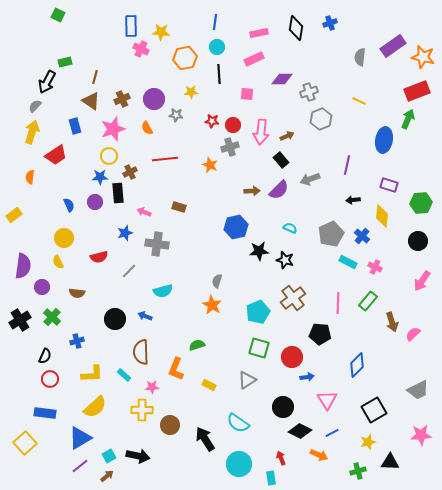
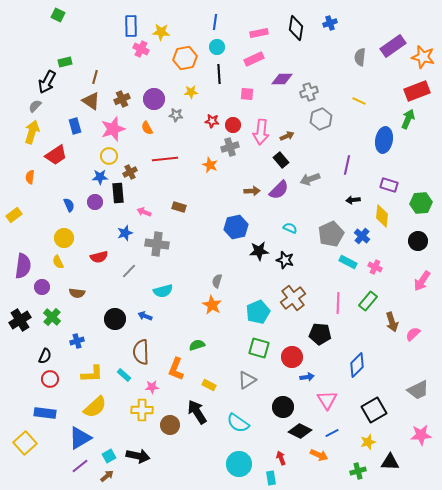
black arrow at (205, 439): moved 8 px left, 27 px up
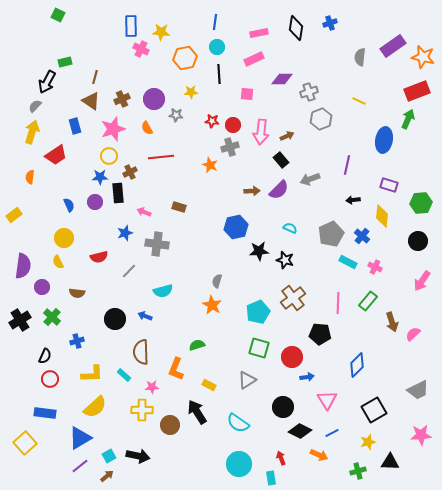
red line at (165, 159): moved 4 px left, 2 px up
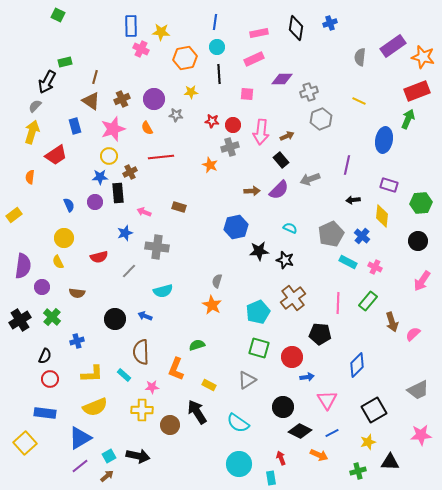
gray cross at (157, 244): moved 3 px down
yellow semicircle at (95, 407): rotated 20 degrees clockwise
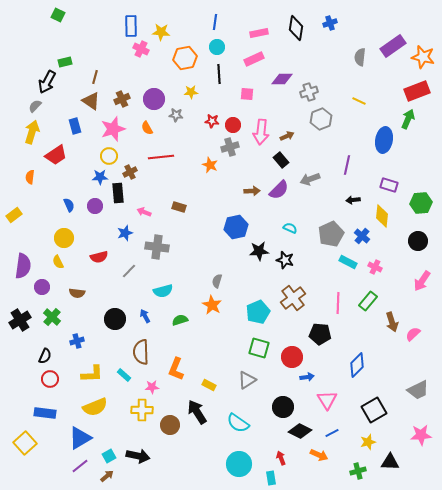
purple circle at (95, 202): moved 4 px down
blue arrow at (145, 316): rotated 40 degrees clockwise
green semicircle at (197, 345): moved 17 px left, 25 px up
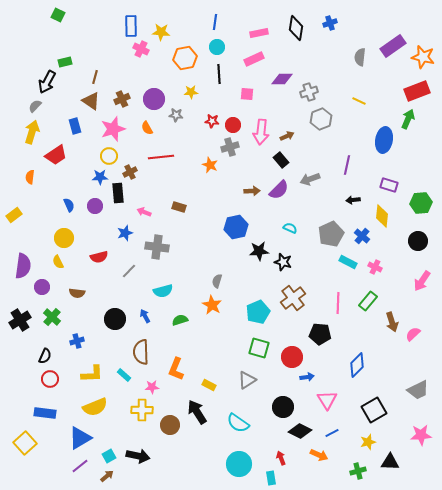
black star at (285, 260): moved 2 px left, 2 px down
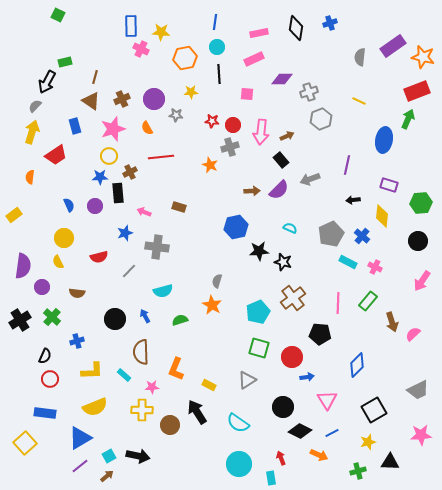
yellow L-shape at (92, 374): moved 3 px up
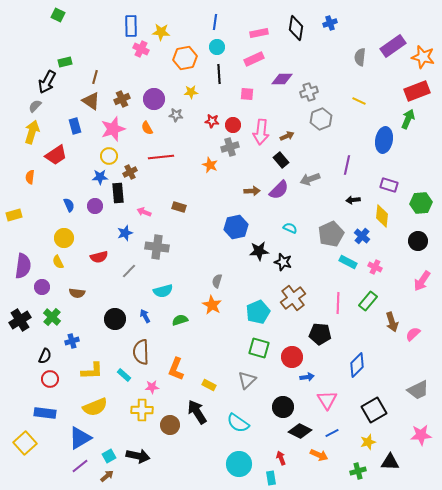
yellow rectangle at (14, 215): rotated 21 degrees clockwise
blue cross at (77, 341): moved 5 px left
gray triangle at (247, 380): rotated 12 degrees counterclockwise
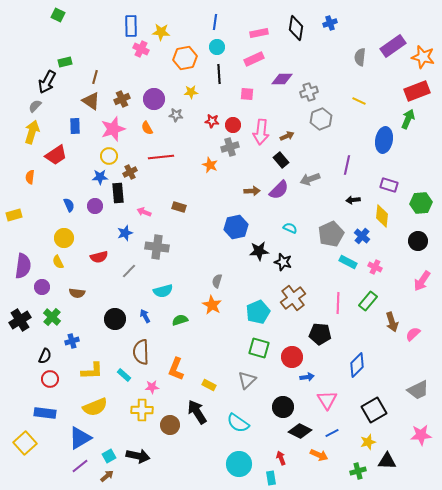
blue rectangle at (75, 126): rotated 14 degrees clockwise
black triangle at (390, 462): moved 3 px left, 1 px up
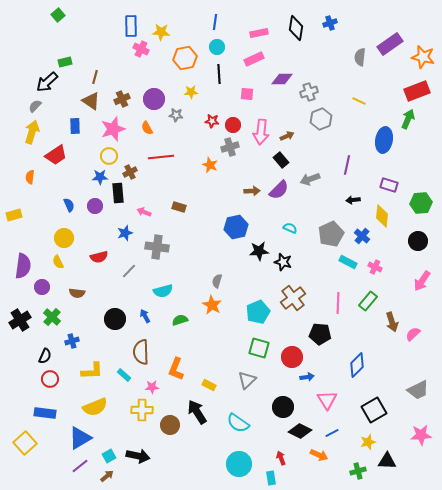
green square at (58, 15): rotated 24 degrees clockwise
purple rectangle at (393, 46): moved 3 px left, 2 px up
black arrow at (47, 82): rotated 20 degrees clockwise
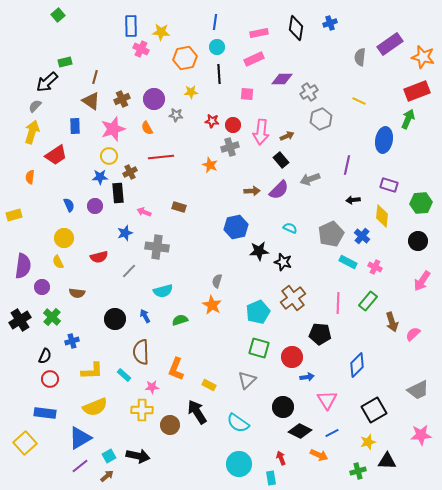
gray cross at (309, 92): rotated 12 degrees counterclockwise
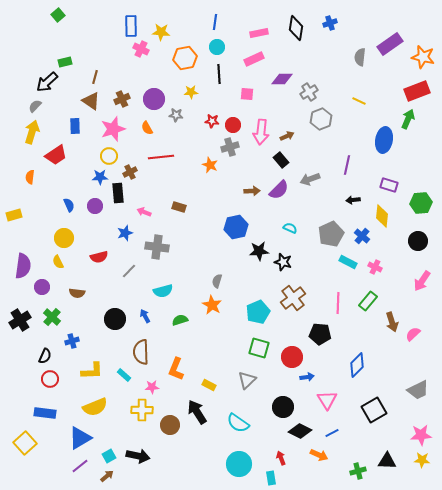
yellow star at (368, 442): moved 54 px right, 18 px down; rotated 21 degrees clockwise
